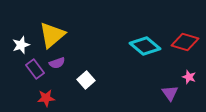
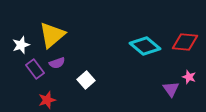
red diamond: rotated 12 degrees counterclockwise
purple triangle: moved 1 px right, 4 px up
red star: moved 1 px right, 2 px down; rotated 12 degrees counterclockwise
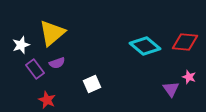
yellow triangle: moved 2 px up
white square: moved 6 px right, 4 px down; rotated 18 degrees clockwise
red star: rotated 30 degrees counterclockwise
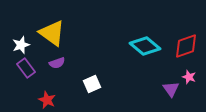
yellow triangle: rotated 44 degrees counterclockwise
red diamond: moved 1 px right, 4 px down; rotated 24 degrees counterclockwise
purple rectangle: moved 9 px left, 1 px up
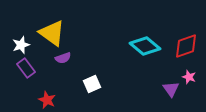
purple semicircle: moved 6 px right, 5 px up
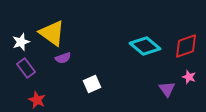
white star: moved 3 px up
purple triangle: moved 4 px left
red star: moved 10 px left
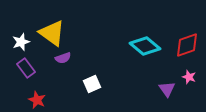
red diamond: moved 1 px right, 1 px up
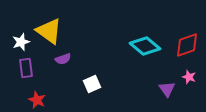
yellow triangle: moved 3 px left, 2 px up
purple semicircle: moved 1 px down
purple rectangle: rotated 30 degrees clockwise
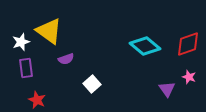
red diamond: moved 1 px right, 1 px up
purple semicircle: moved 3 px right
white square: rotated 18 degrees counterclockwise
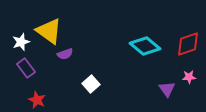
purple semicircle: moved 1 px left, 5 px up
purple rectangle: rotated 30 degrees counterclockwise
pink star: rotated 24 degrees counterclockwise
white square: moved 1 px left
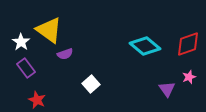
yellow triangle: moved 1 px up
white star: rotated 18 degrees counterclockwise
pink star: rotated 16 degrees counterclockwise
